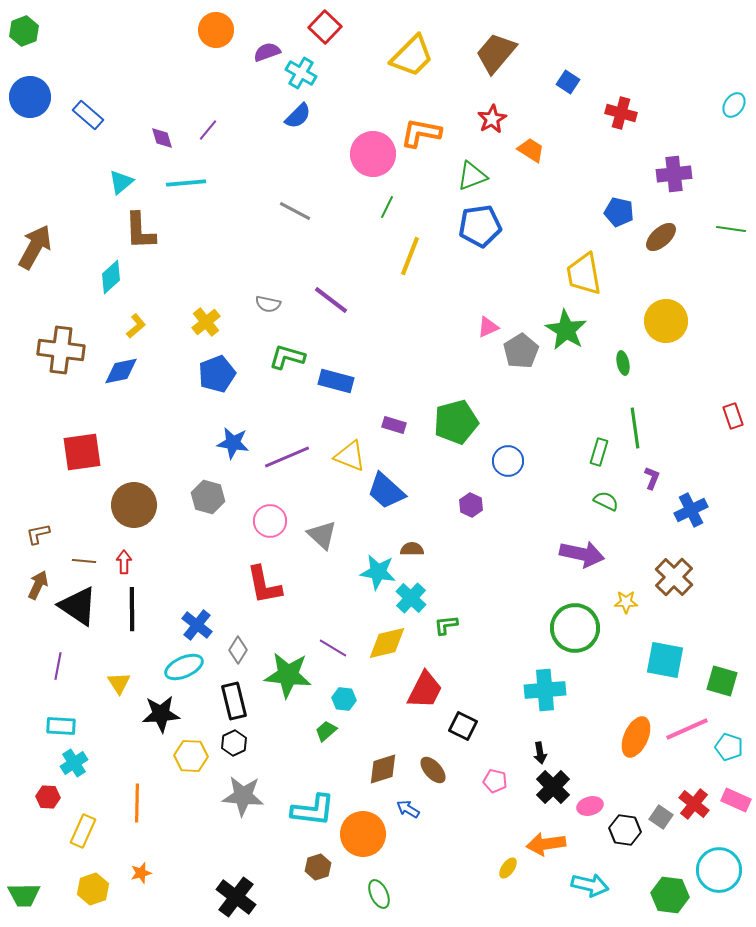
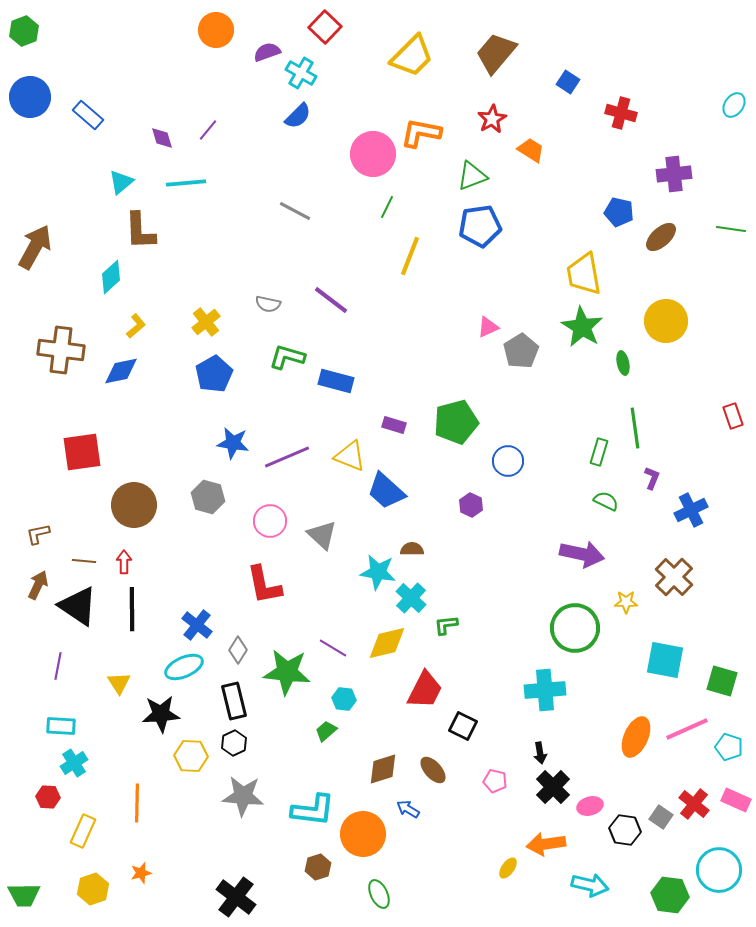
green star at (566, 330): moved 16 px right, 3 px up
blue pentagon at (217, 374): moved 3 px left; rotated 9 degrees counterclockwise
green star at (288, 675): moved 1 px left, 3 px up
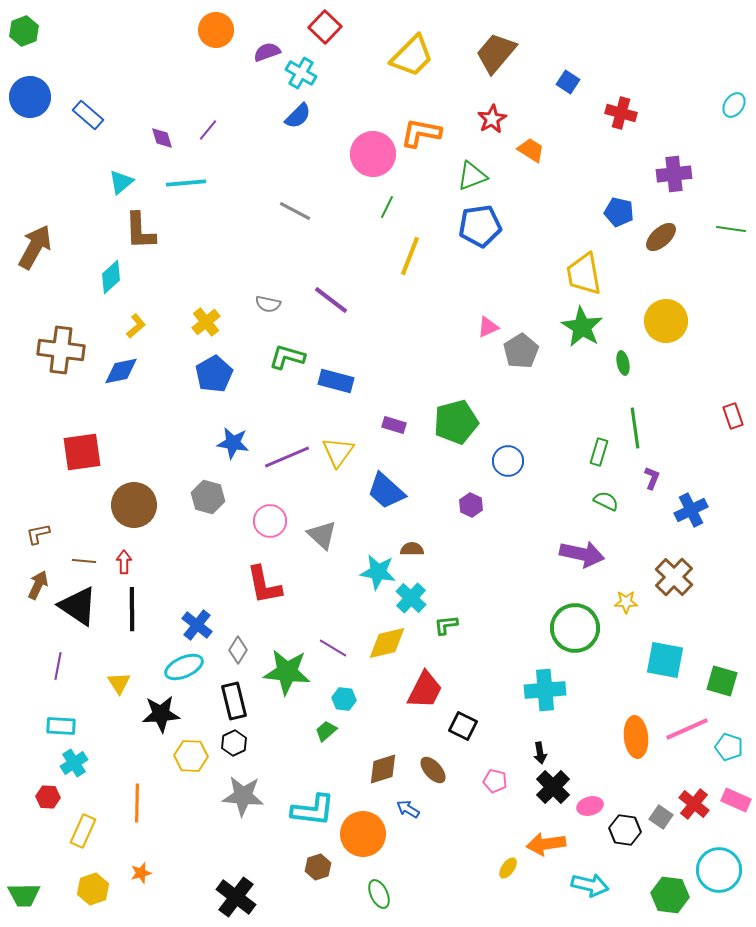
yellow triangle at (350, 456): moved 12 px left, 4 px up; rotated 44 degrees clockwise
orange ellipse at (636, 737): rotated 30 degrees counterclockwise
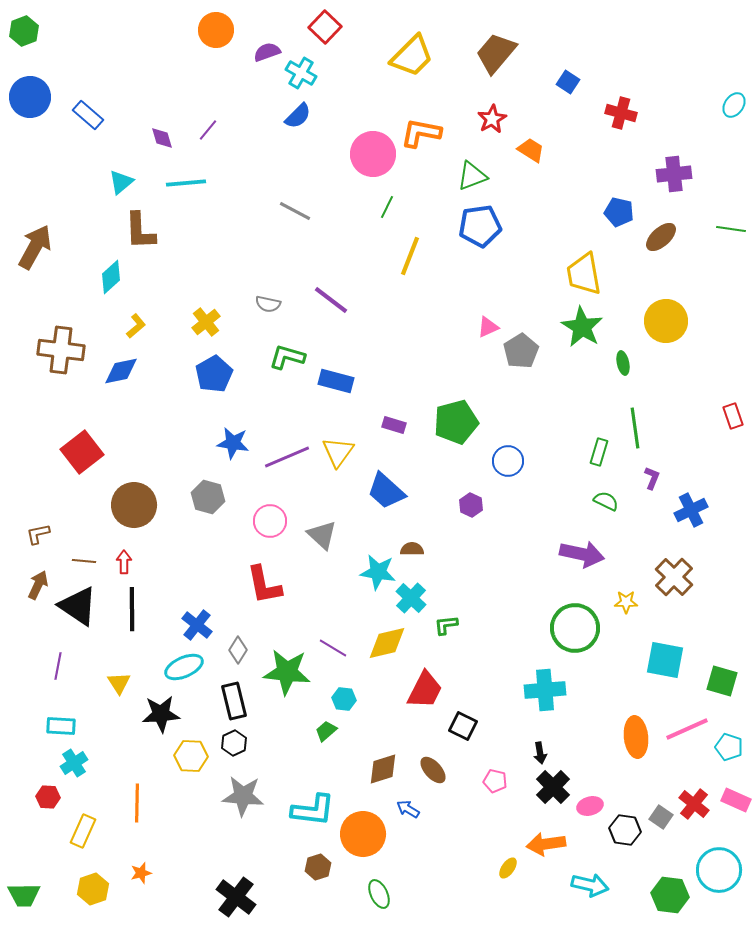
red square at (82, 452): rotated 30 degrees counterclockwise
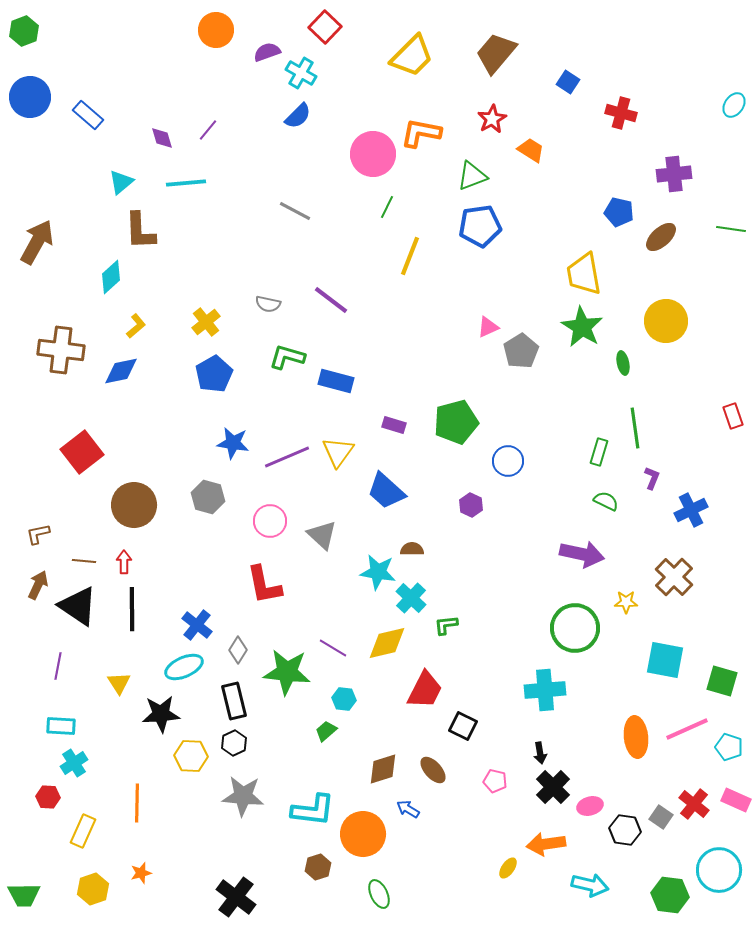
brown arrow at (35, 247): moved 2 px right, 5 px up
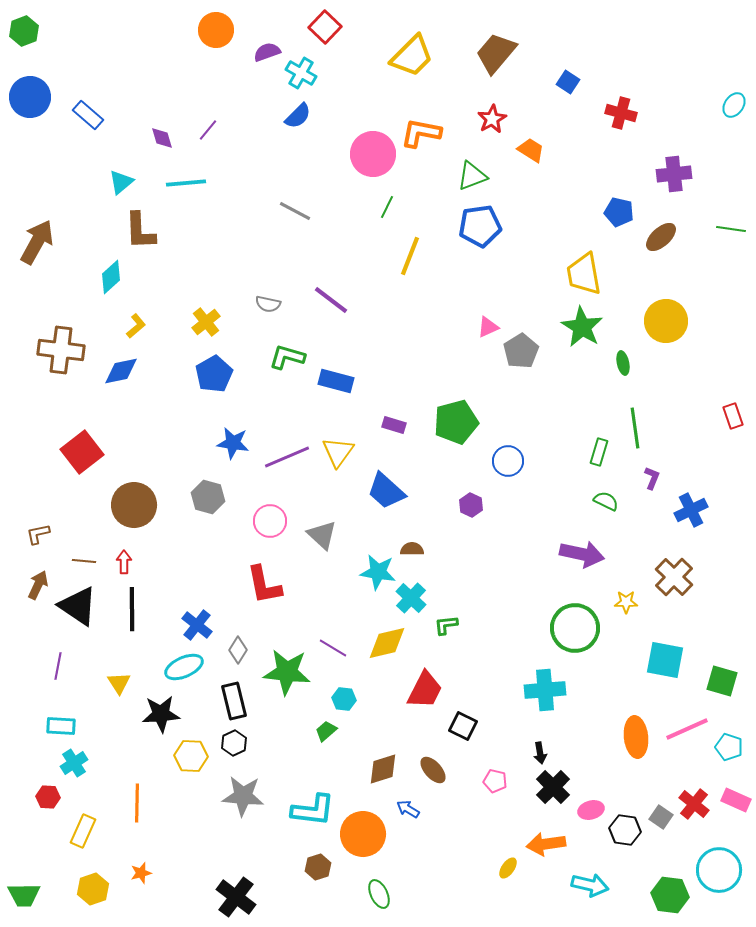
pink ellipse at (590, 806): moved 1 px right, 4 px down
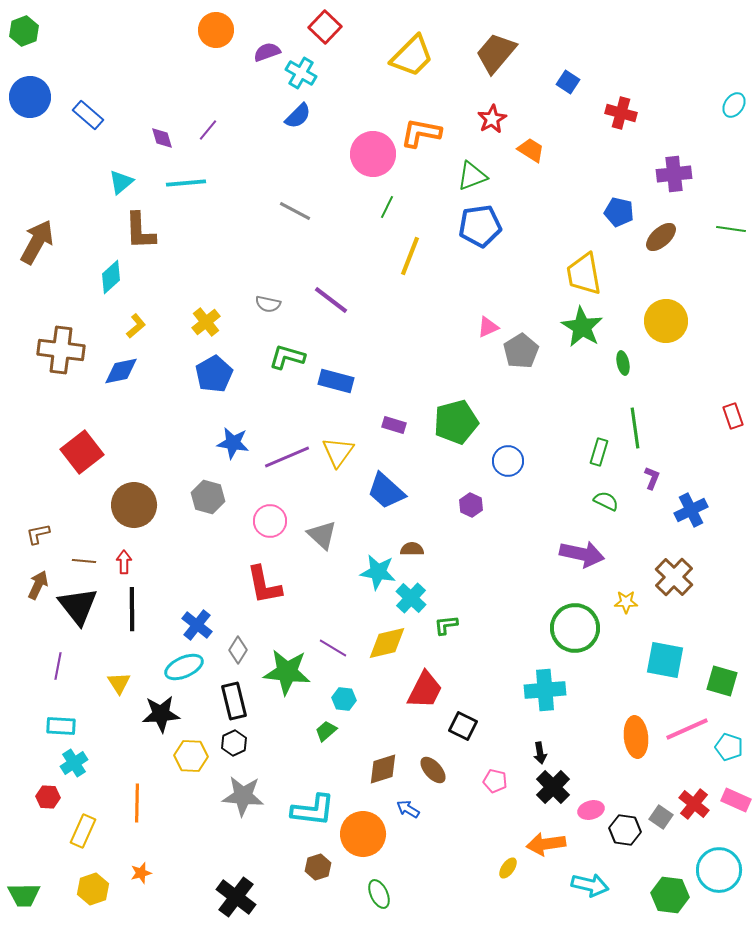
black triangle at (78, 606): rotated 18 degrees clockwise
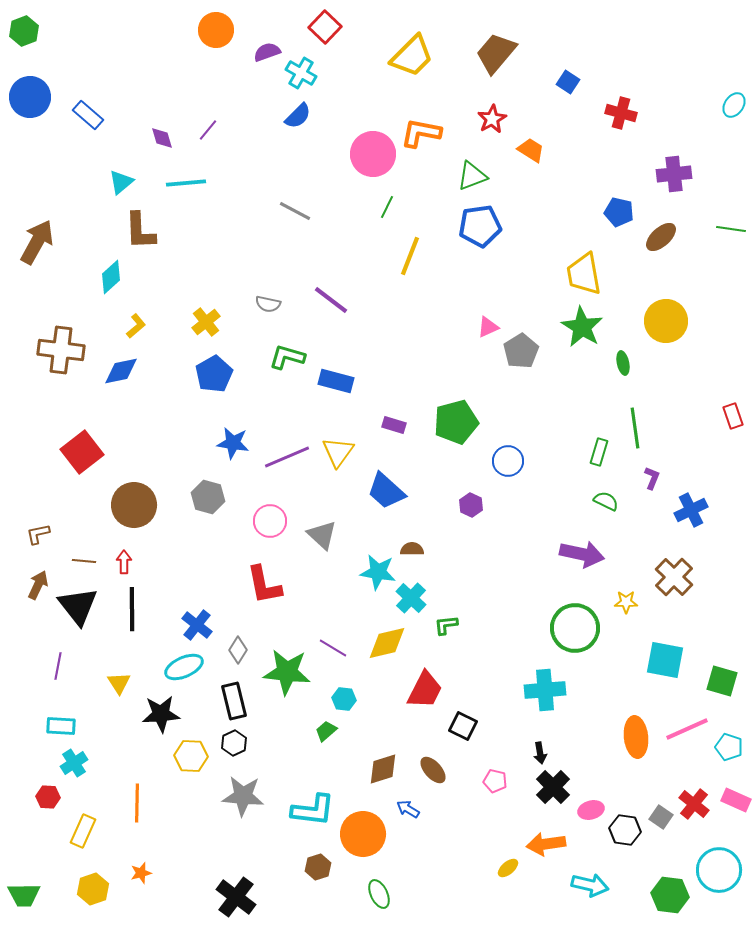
yellow ellipse at (508, 868): rotated 15 degrees clockwise
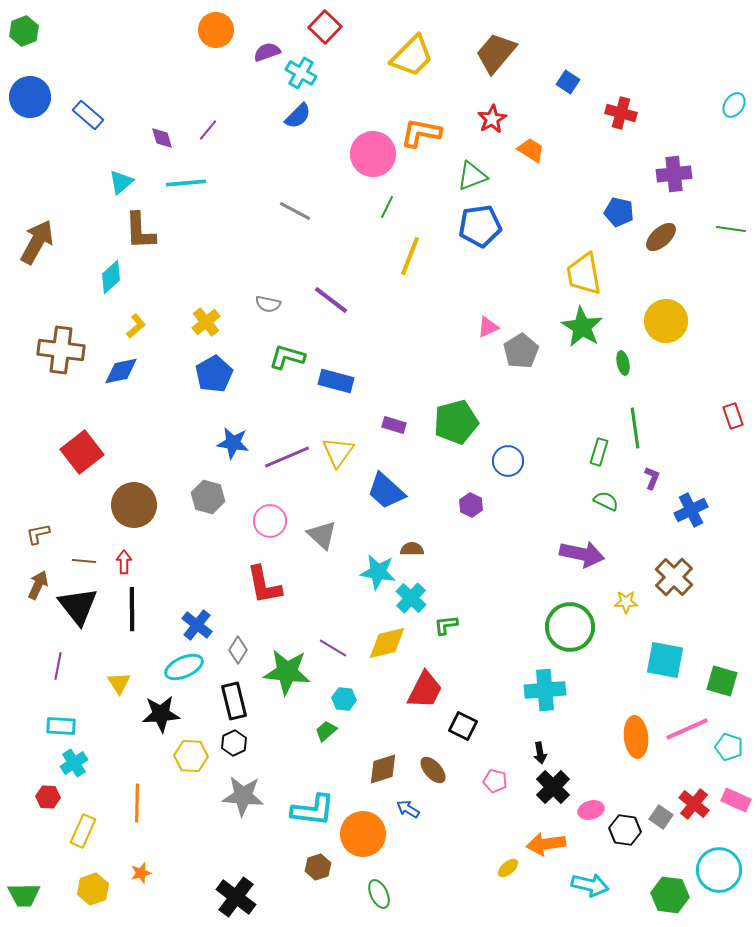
green circle at (575, 628): moved 5 px left, 1 px up
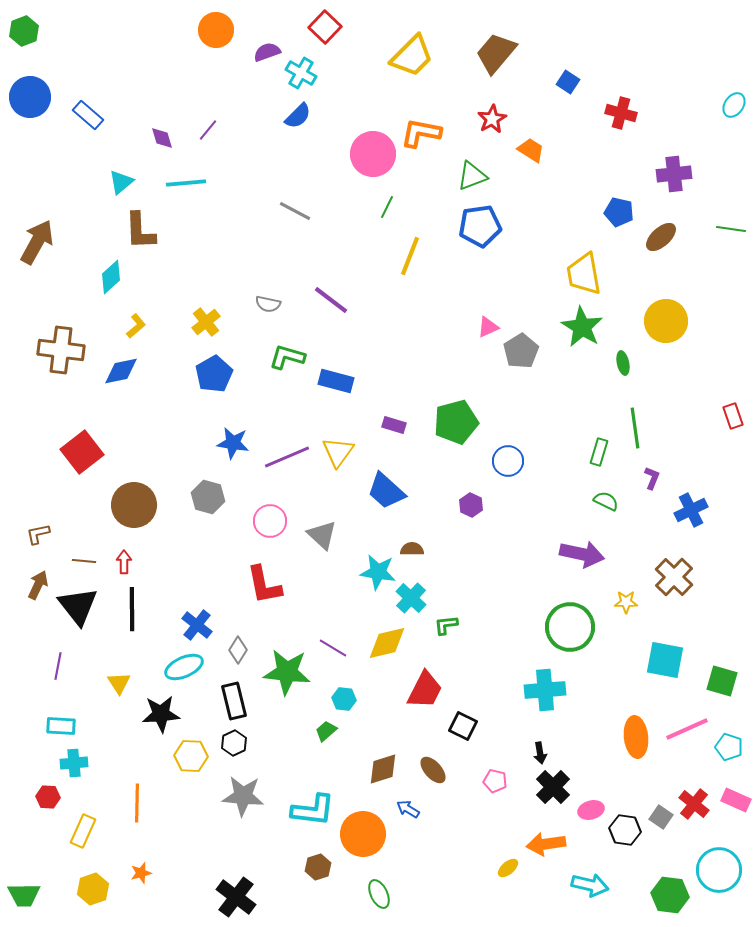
cyan cross at (74, 763): rotated 28 degrees clockwise
